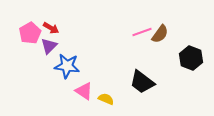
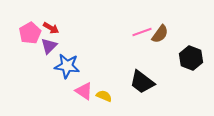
yellow semicircle: moved 2 px left, 3 px up
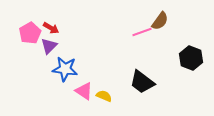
brown semicircle: moved 13 px up
blue star: moved 2 px left, 3 px down
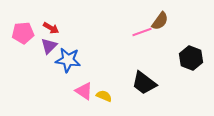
pink pentagon: moved 7 px left; rotated 25 degrees clockwise
blue star: moved 3 px right, 9 px up
black trapezoid: moved 2 px right, 1 px down
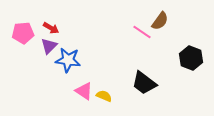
pink line: rotated 54 degrees clockwise
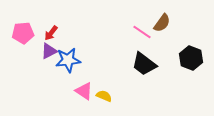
brown semicircle: moved 2 px right, 2 px down
red arrow: moved 5 px down; rotated 98 degrees clockwise
purple triangle: moved 5 px down; rotated 18 degrees clockwise
blue star: rotated 15 degrees counterclockwise
black trapezoid: moved 19 px up
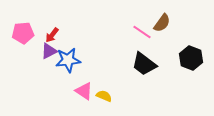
red arrow: moved 1 px right, 2 px down
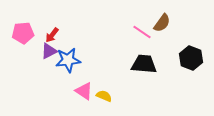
black trapezoid: rotated 148 degrees clockwise
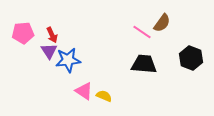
red arrow: rotated 63 degrees counterclockwise
purple triangle: rotated 36 degrees counterclockwise
